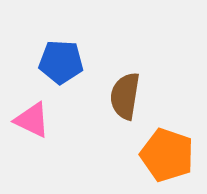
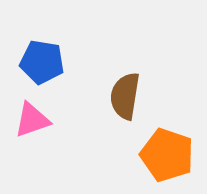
blue pentagon: moved 19 px left; rotated 6 degrees clockwise
pink triangle: rotated 45 degrees counterclockwise
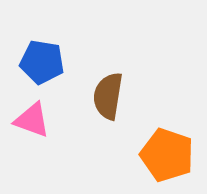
brown semicircle: moved 17 px left
pink triangle: rotated 39 degrees clockwise
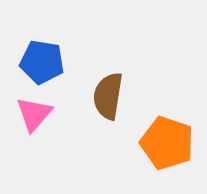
pink triangle: moved 2 px right, 6 px up; rotated 51 degrees clockwise
orange pentagon: moved 12 px up
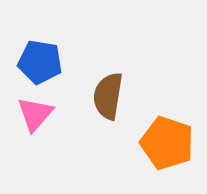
blue pentagon: moved 2 px left
pink triangle: moved 1 px right
